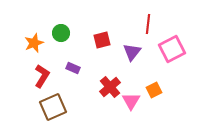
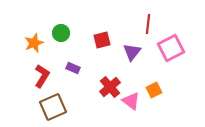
pink square: moved 1 px left, 1 px up
pink triangle: rotated 24 degrees counterclockwise
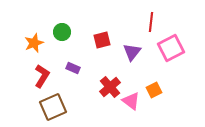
red line: moved 3 px right, 2 px up
green circle: moved 1 px right, 1 px up
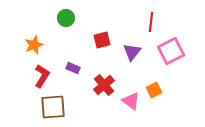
green circle: moved 4 px right, 14 px up
orange star: moved 2 px down
pink square: moved 3 px down
red cross: moved 6 px left, 2 px up
brown square: rotated 20 degrees clockwise
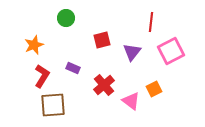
orange square: moved 1 px up
brown square: moved 2 px up
